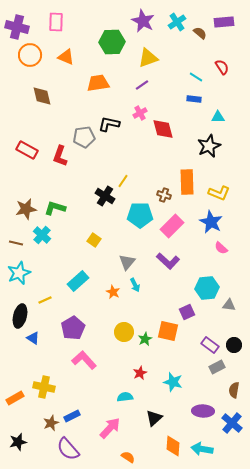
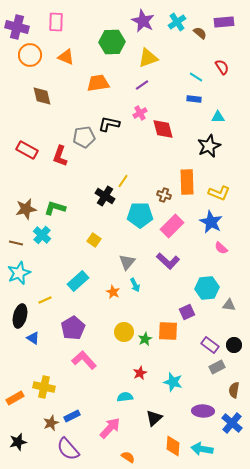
orange square at (168, 331): rotated 10 degrees counterclockwise
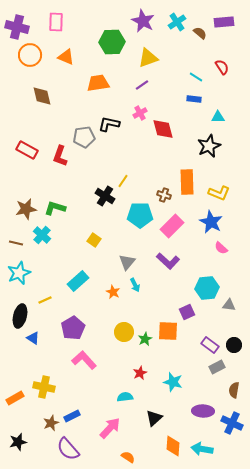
blue cross at (232, 423): rotated 15 degrees counterclockwise
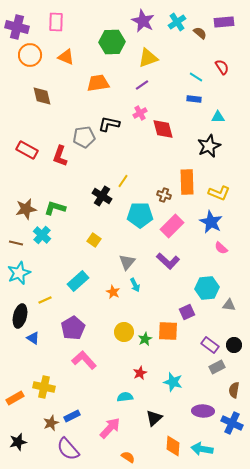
black cross at (105, 196): moved 3 px left
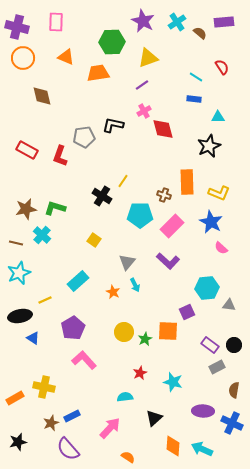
orange circle at (30, 55): moved 7 px left, 3 px down
orange trapezoid at (98, 83): moved 10 px up
pink cross at (140, 113): moved 4 px right, 2 px up
black L-shape at (109, 124): moved 4 px right, 1 px down
black ellipse at (20, 316): rotated 65 degrees clockwise
cyan arrow at (202, 449): rotated 15 degrees clockwise
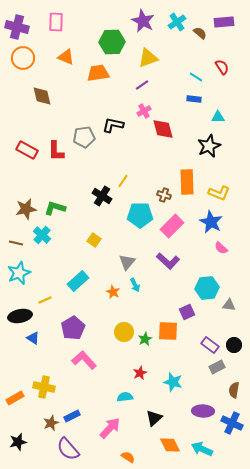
red L-shape at (60, 156): moved 4 px left, 5 px up; rotated 20 degrees counterclockwise
orange diamond at (173, 446): moved 3 px left, 1 px up; rotated 30 degrees counterclockwise
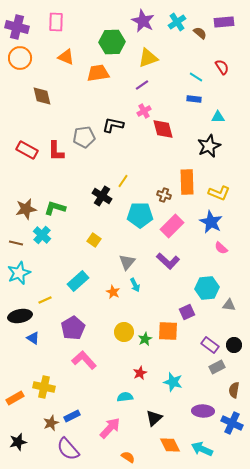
orange circle at (23, 58): moved 3 px left
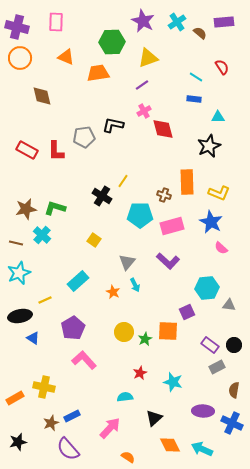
pink rectangle at (172, 226): rotated 30 degrees clockwise
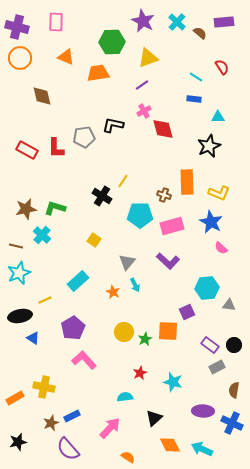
cyan cross at (177, 22): rotated 12 degrees counterclockwise
red L-shape at (56, 151): moved 3 px up
brown line at (16, 243): moved 3 px down
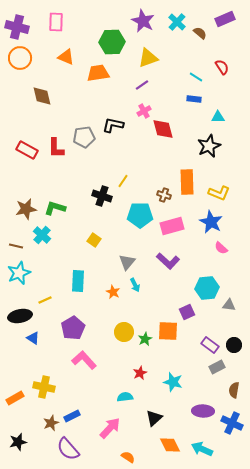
purple rectangle at (224, 22): moved 1 px right, 3 px up; rotated 18 degrees counterclockwise
black cross at (102, 196): rotated 12 degrees counterclockwise
cyan rectangle at (78, 281): rotated 45 degrees counterclockwise
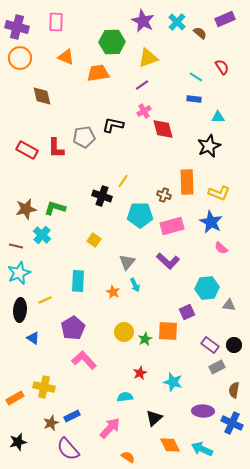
black ellipse at (20, 316): moved 6 px up; rotated 75 degrees counterclockwise
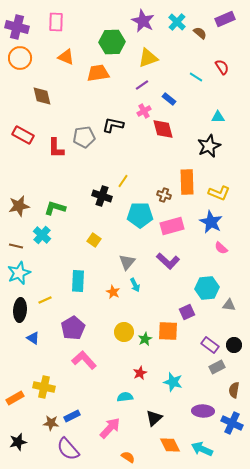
blue rectangle at (194, 99): moved 25 px left; rotated 32 degrees clockwise
red rectangle at (27, 150): moved 4 px left, 15 px up
brown star at (26, 209): moved 7 px left, 3 px up
brown star at (51, 423): rotated 28 degrees clockwise
